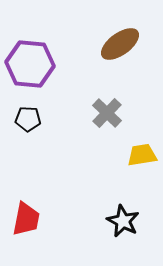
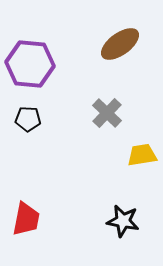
black star: rotated 16 degrees counterclockwise
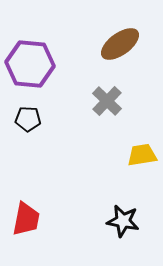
gray cross: moved 12 px up
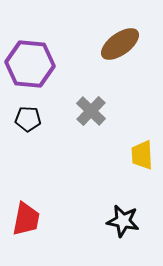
gray cross: moved 16 px left, 10 px down
yellow trapezoid: rotated 84 degrees counterclockwise
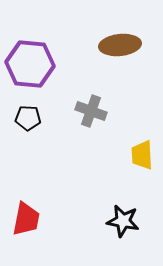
brown ellipse: moved 1 px down; rotated 30 degrees clockwise
gray cross: rotated 24 degrees counterclockwise
black pentagon: moved 1 px up
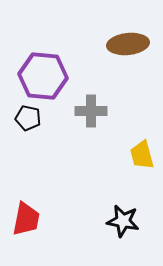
brown ellipse: moved 8 px right, 1 px up
purple hexagon: moved 13 px right, 12 px down
gray cross: rotated 20 degrees counterclockwise
black pentagon: rotated 10 degrees clockwise
yellow trapezoid: rotated 12 degrees counterclockwise
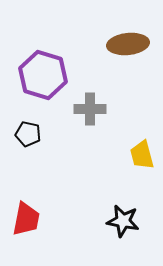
purple hexagon: moved 1 px up; rotated 12 degrees clockwise
gray cross: moved 1 px left, 2 px up
black pentagon: moved 16 px down
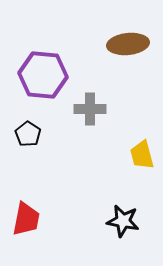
purple hexagon: rotated 12 degrees counterclockwise
black pentagon: rotated 20 degrees clockwise
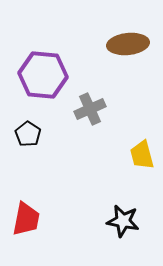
gray cross: rotated 24 degrees counterclockwise
